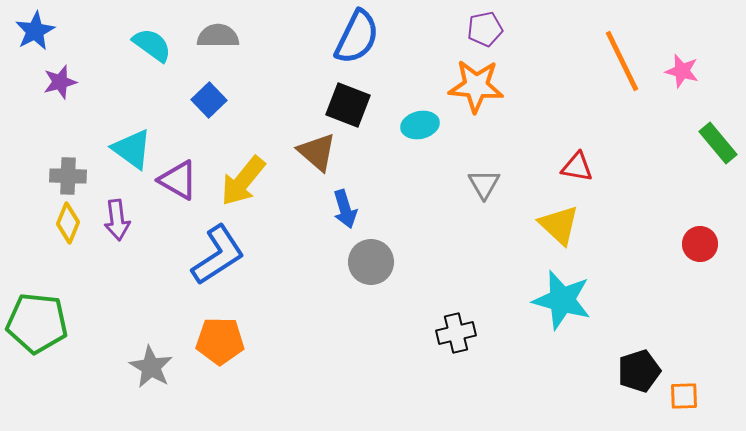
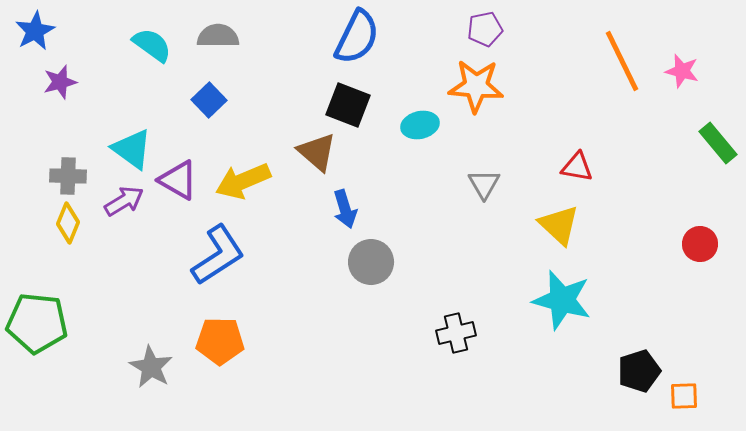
yellow arrow: rotated 28 degrees clockwise
purple arrow: moved 7 px right, 19 px up; rotated 114 degrees counterclockwise
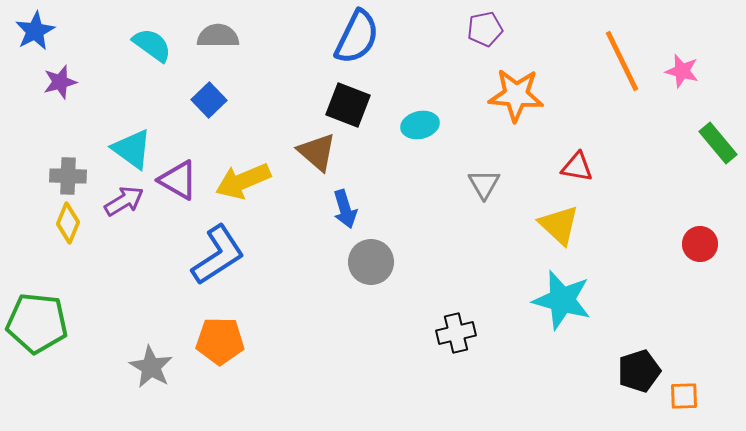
orange star: moved 40 px right, 9 px down
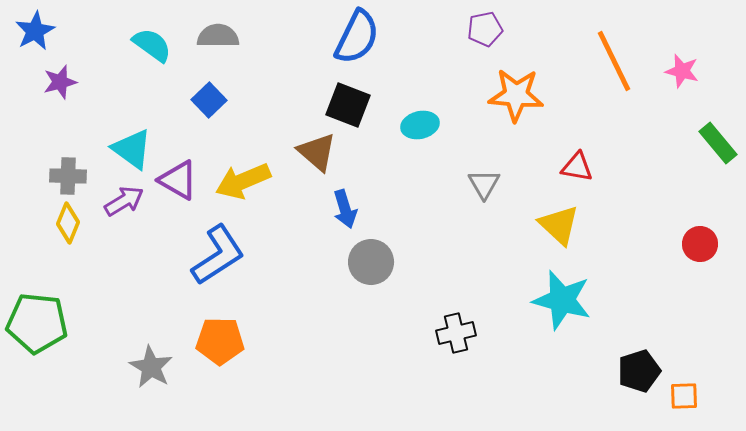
orange line: moved 8 px left
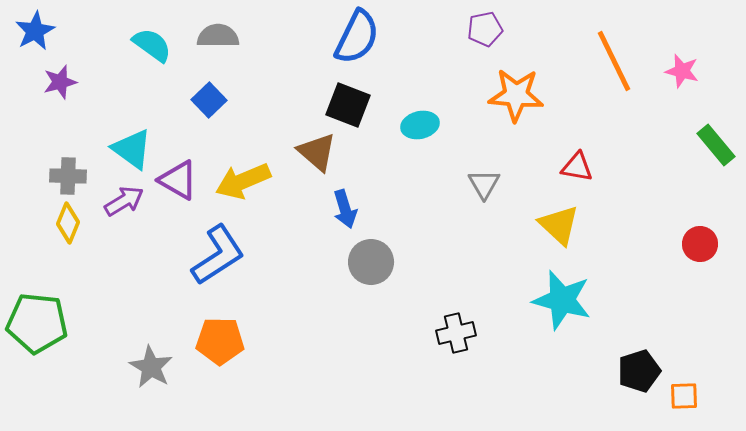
green rectangle: moved 2 px left, 2 px down
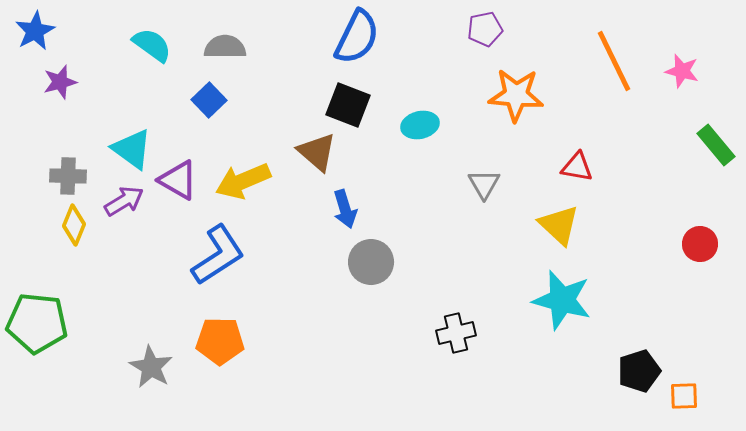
gray semicircle: moved 7 px right, 11 px down
yellow diamond: moved 6 px right, 2 px down
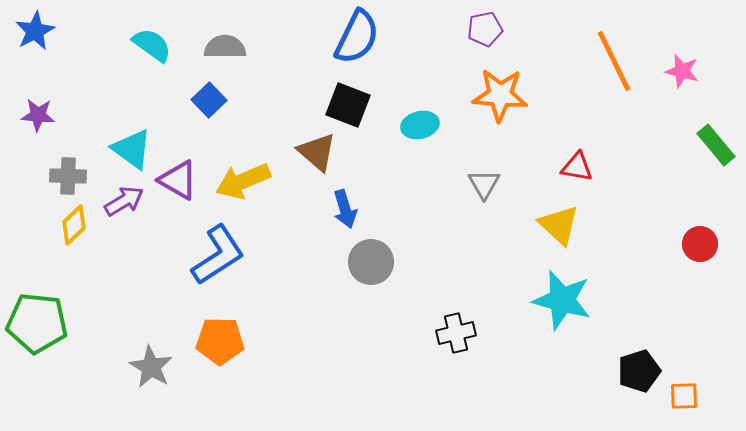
purple star: moved 22 px left, 33 px down; rotated 20 degrees clockwise
orange star: moved 16 px left
yellow diamond: rotated 24 degrees clockwise
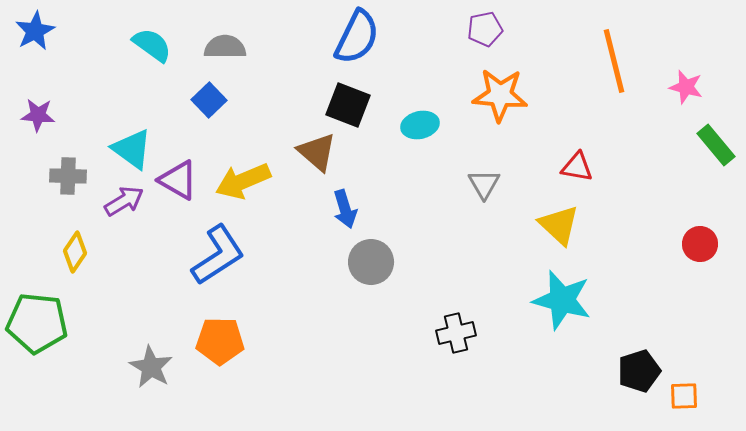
orange line: rotated 12 degrees clockwise
pink star: moved 4 px right, 16 px down
yellow diamond: moved 1 px right, 27 px down; rotated 12 degrees counterclockwise
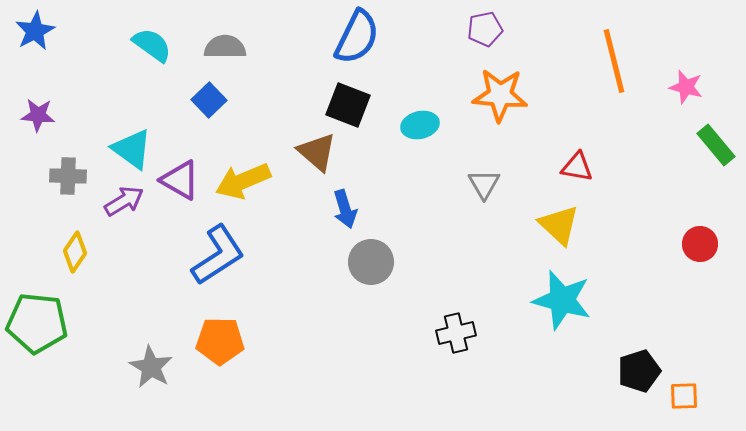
purple triangle: moved 2 px right
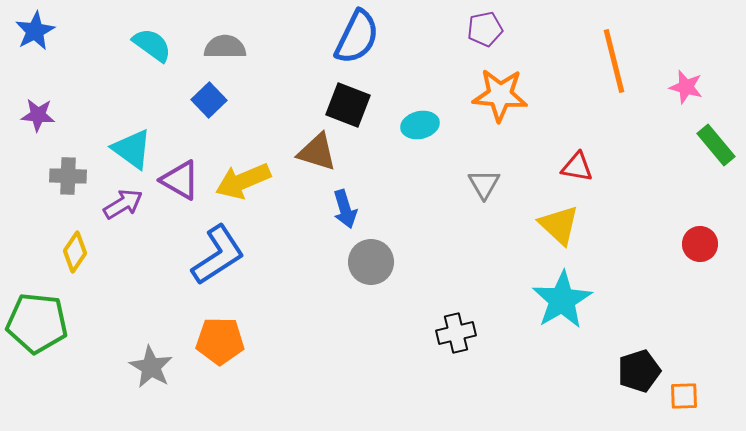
brown triangle: rotated 24 degrees counterclockwise
purple arrow: moved 1 px left, 3 px down
cyan star: rotated 26 degrees clockwise
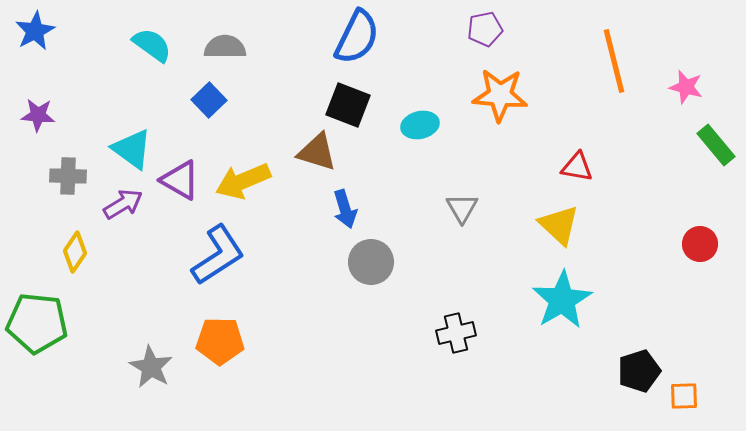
gray triangle: moved 22 px left, 24 px down
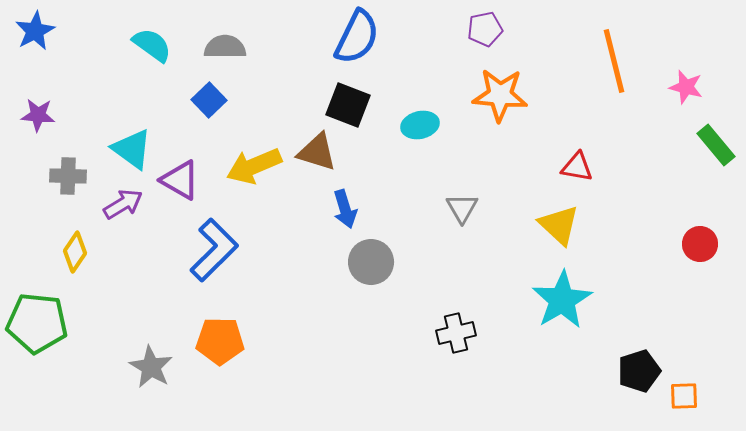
yellow arrow: moved 11 px right, 15 px up
blue L-shape: moved 4 px left, 5 px up; rotated 12 degrees counterclockwise
